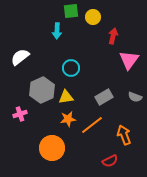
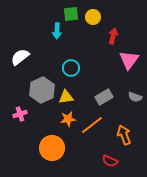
green square: moved 3 px down
red semicircle: rotated 49 degrees clockwise
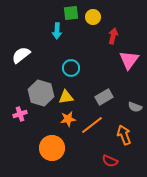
green square: moved 1 px up
white semicircle: moved 1 px right, 2 px up
gray hexagon: moved 1 px left, 3 px down; rotated 20 degrees counterclockwise
gray semicircle: moved 10 px down
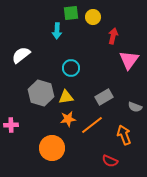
pink cross: moved 9 px left, 11 px down; rotated 16 degrees clockwise
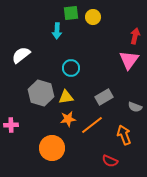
red arrow: moved 22 px right
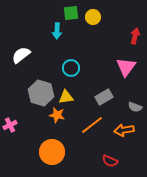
pink triangle: moved 3 px left, 7 px down
orange star: moved 11 px left, 4 px up; rotated 21 degrees clockwise
pink cross: moved 1 px left; rotated 24 degrees counterclockwise
orange arrow: moved 5 px up; rotated 78 degrees counterclockwise
orange circle: moved 4 px down
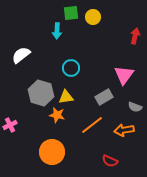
pink triangle: moved 2 px left, 8 px down
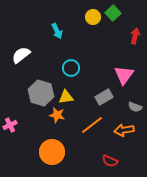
green square: moved 42 px right; rotated 35 degrees counterclockwise
cyan arrow: rotated 28 degrees counterclockwise
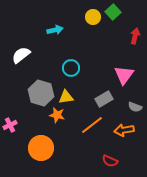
green square: moved 1 px up
cyan arrow: moved 2 px left, 1 px up; rotated 77 degrees counterclockwise
gray rectangle: moved 2 px down
orange circle: moved 11 px left, 4 px up
